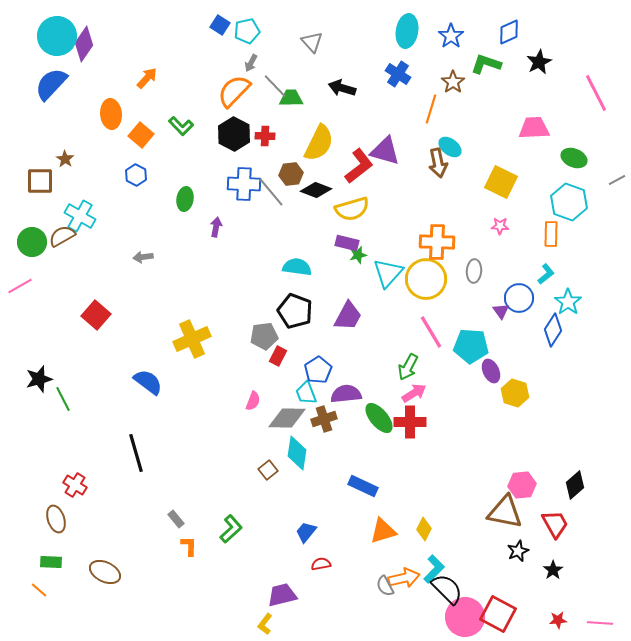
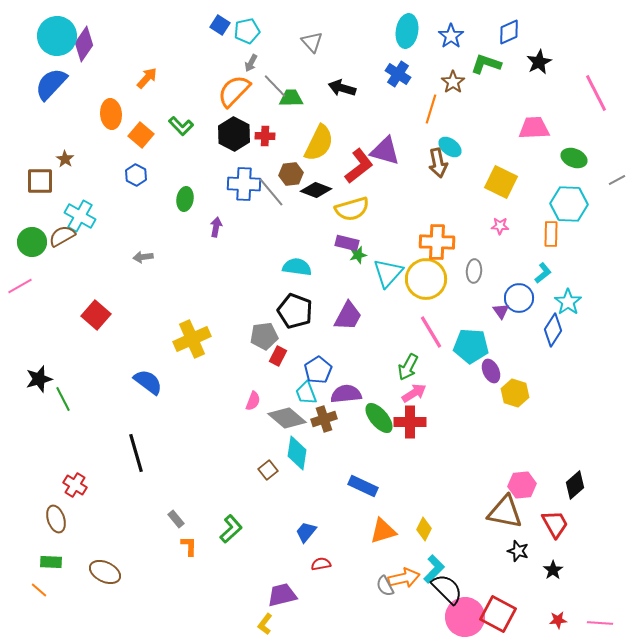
cyan hexagon at (569, 202): moved 2 px down; rotated 18 degrees counterclockwise
cyan L-shape at (546, 274): moved 3 px left, 1 px up
gray diamond at (287, 418): rotated 39 degrees clockwise
black star at (518, 551): rotated 30 degrees counterclockwise
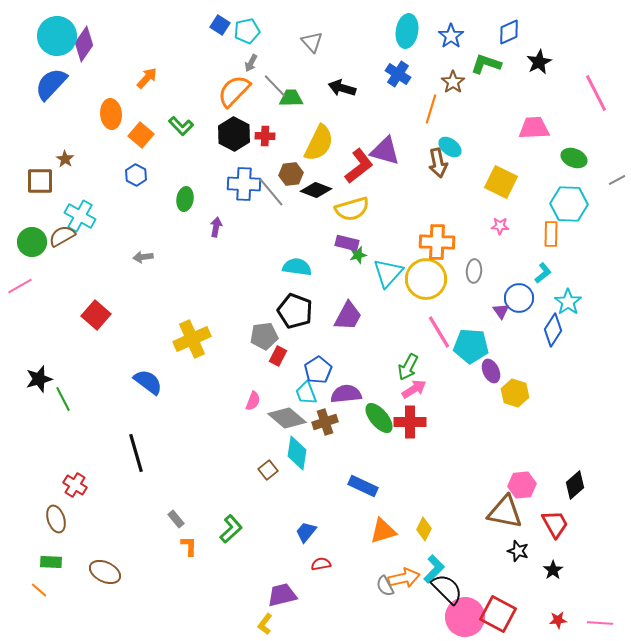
pink line at (431, 332): moved 8 px right
pink arrow at (414, 393): moved 4 px up
brown cross at (324, 419): moved 1 px right, 3 px down
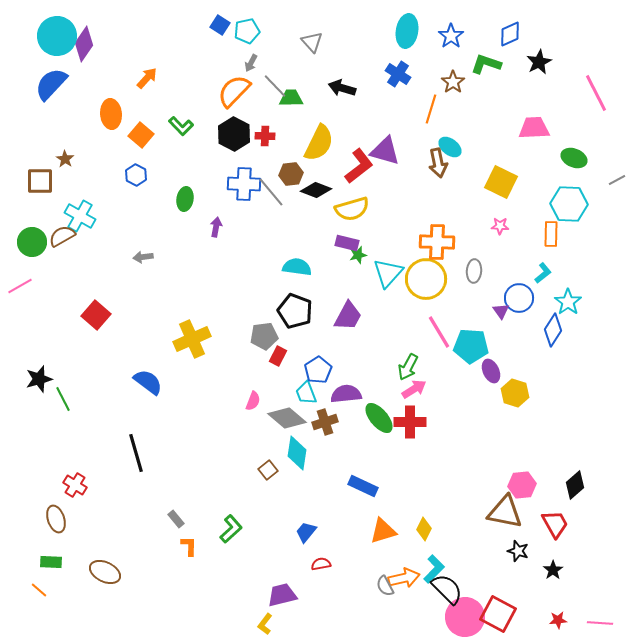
blue diamond at (509, 32): moved 1 px right, 2 px down
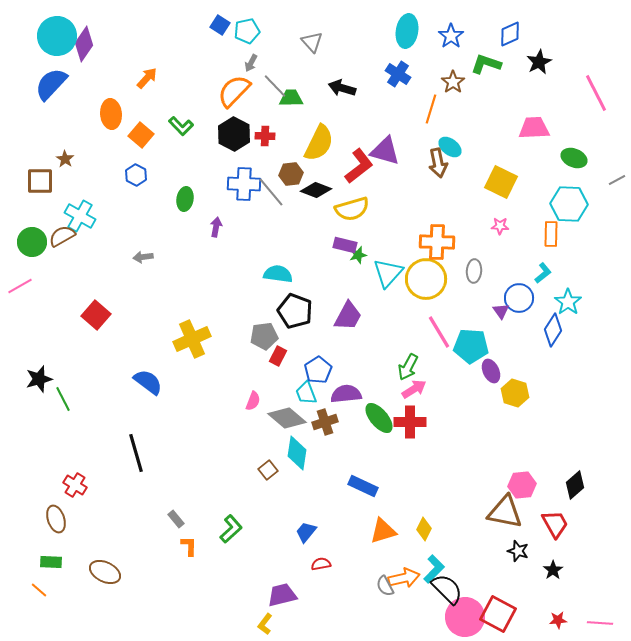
purple rectangle at (347, 243): moved 2 px left, 2 px down
cyan semicircle at (297, 267): moved 19 px left, 7 px down
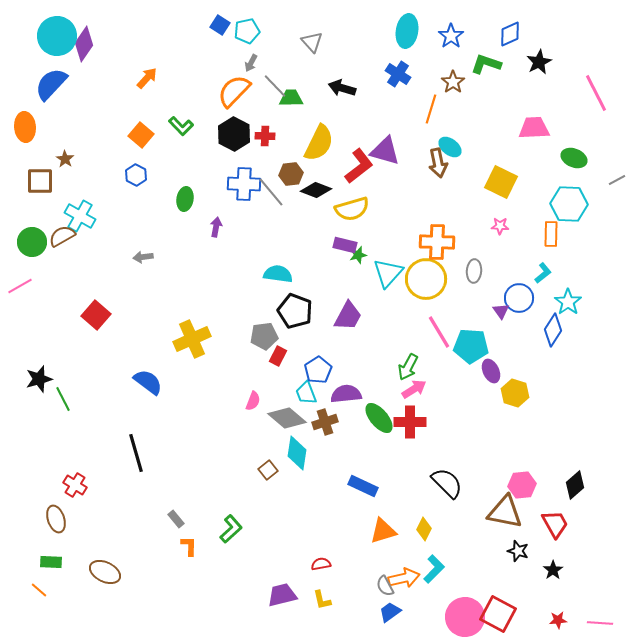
orange ellipse at (111, 114): moved 86 px left, 13 px down
blue trapezoid at (306, 532): moved 84 px right, 80 px down; rotated 15 degrees clockwise
black semicircle at (447, 589): moved 106 px up
yellow L-shape at (265, 624): moved 57 px right, 24 px up; rotated 50 degrees counterclockwise
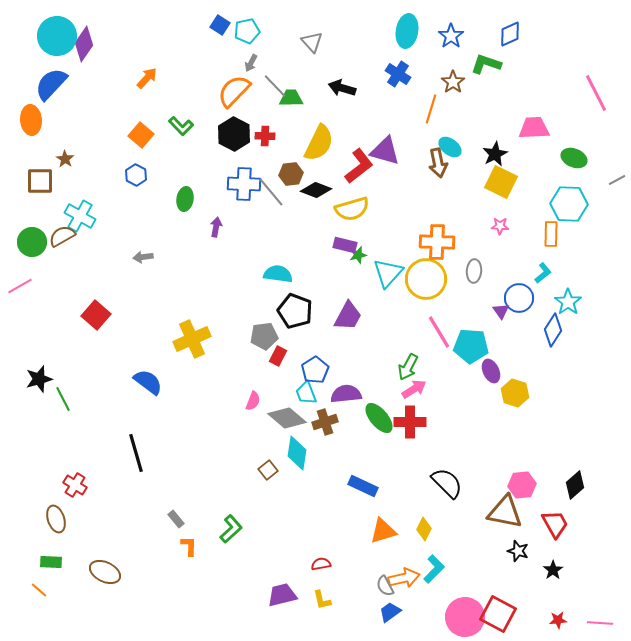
black star at (539, 62): moved 44 px left, 92 px down
orange ellipse at (25, 127): moved 6 px right, 7 px up
blue pentagon at (318, 370): moved 3 px left
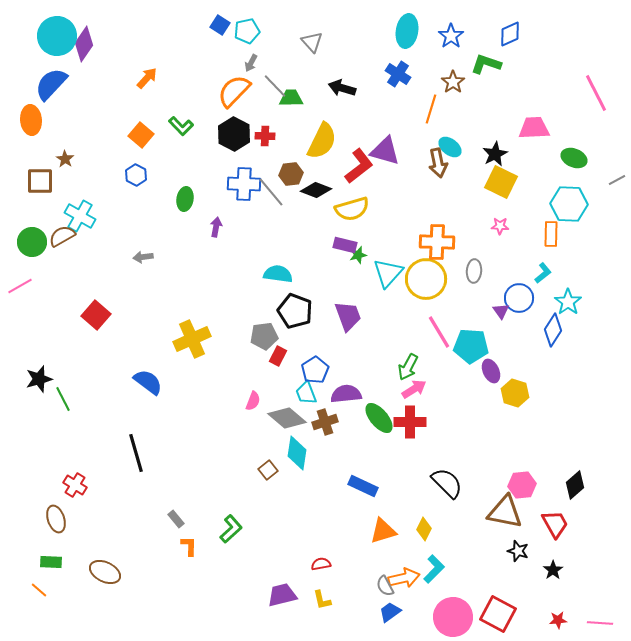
yellow semicircle at (319, 143): moved 3 px right, 2 px up
purple trapezoid at (348, 316): rotated 48 degrees counterclockwise
pink circle at (465, 617): moved 12 px left
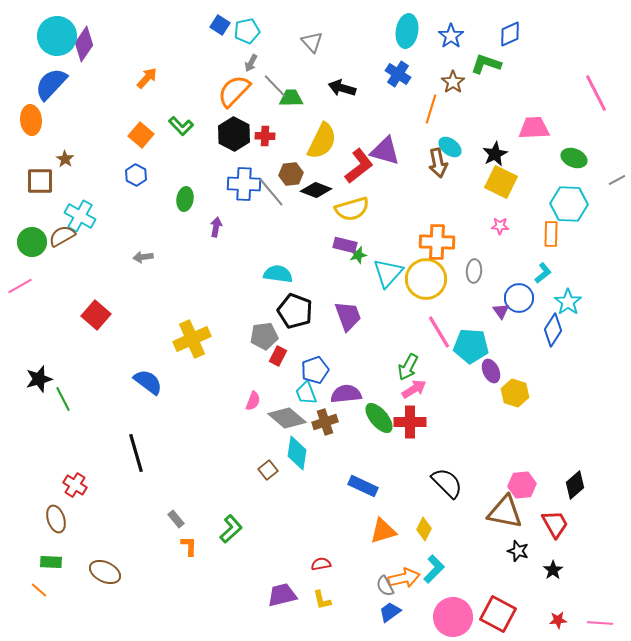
blue pentagon at (315, 370): rotated 12 degrees clockwise
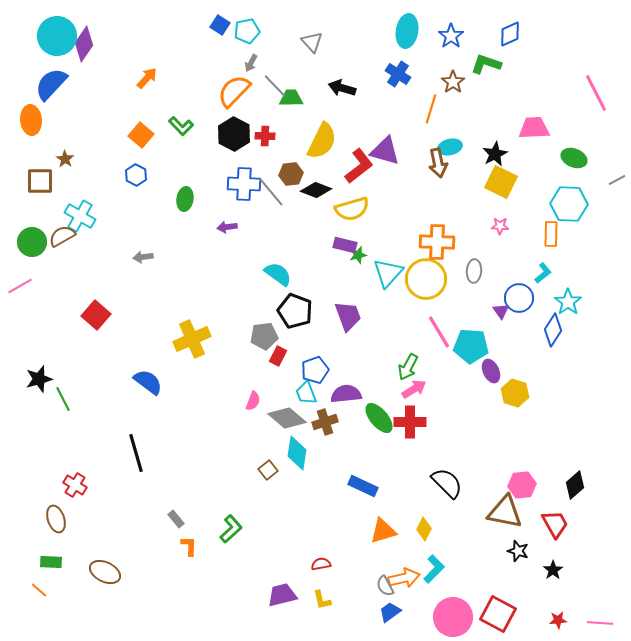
cyan ellipse at (450, 147): rotated 50 degrees counterclockwise
purple arrow at (216, 227): moved 11 px right; rotated 108 degrees counterclockwise
cyan semicircle at (278, 274): rotated 28 degrees clockwise
